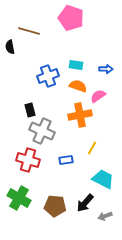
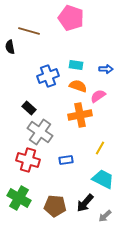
black rectangle: moved 1 px left, 2 px up; rotated 32 degrees counterclockwise
gray cross: moved 2 px left, 1 px down; rotated 10 degrees clockwise
yellow line: moved 8 px right
gray arrow: rotated 24 degrees counterclockwise
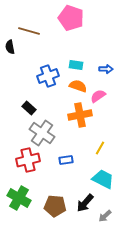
gray cross: moved 2 px right, 1 px down
red cross: rotated 30 degrees counterclockwise
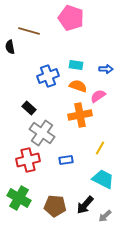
black arrow: moved 2 px down
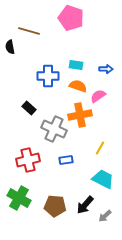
blue cross: rotated 20 degrees clockwise
gray cross: moved 12 px right, 4 px up; rotated 10 degrees counterclockwise
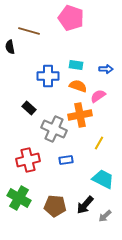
yellow line: moved 1 px left, 5 px up
